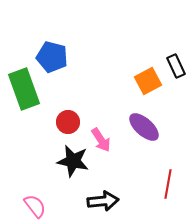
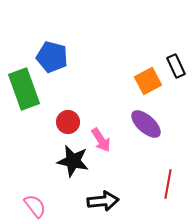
purple ellipse: moved 2 px right, 3 px up
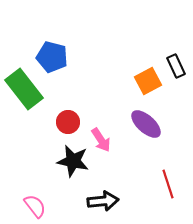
green rectangle: rotated 18 degrees counterclockwise
red line: rotated 28 degrees counterclockwise
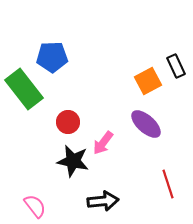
blue pentagon: rotated 16 degrees counterclockwise
pink arrow: moved 2 px right, 3 px down; rotated 70 degrees clockwise
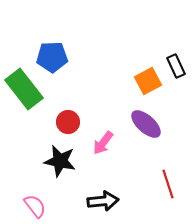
black star: moved 13 px left
